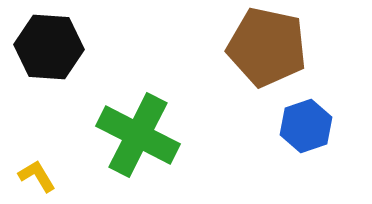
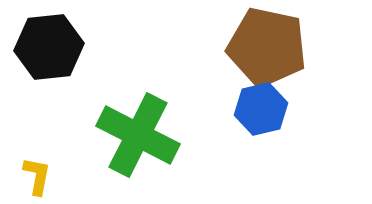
black hexagon: rotated 10 degrees counterclockwise
blue hexagon: moved 45 px left, 17 px up; rotated 6 degrees clockwise
yellow L-shape: rotated 42 degrees clockwise
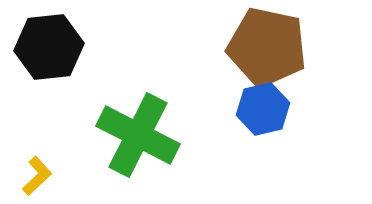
blue hexagon: moved 2 px right
yellow L-shape: rotated 36 degrees clockwise
